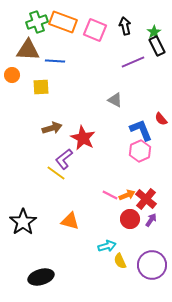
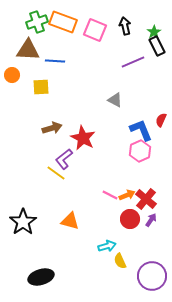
red semicircle: moved 1 px down; rotated 64 degrees clockwise
purple circle: moved 11 px down
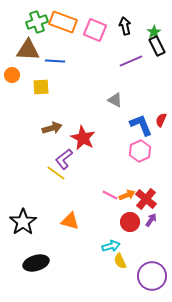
purple line: moved 2 px left, 1 px up
blue L-shape: moved 5 px up
red circle: moved 3 px down
cyan arrow: moved 4 px right
black ellipse: moved 5 px left, 14 px up
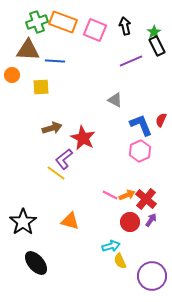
black ellipse: rotated 65 degrees clockwise
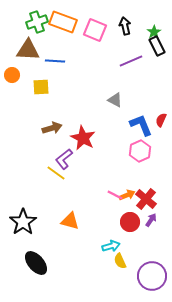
pink line: moved 5 px right
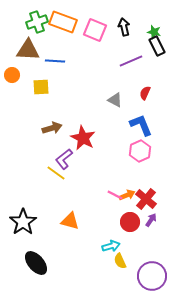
black arrow: moved 1 px left, 1 px down
green star: rotated 24 degrees counterclockwise
red semicircle: moved 16 px left, 27 px up
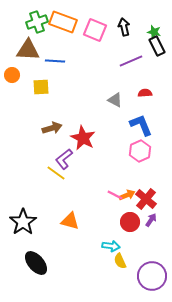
red semicircle: rotated 64 degrees clockwise
cyan arrow: rotated 24 degrees clockwise
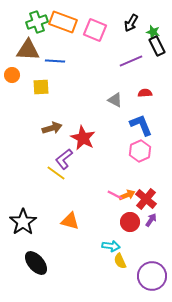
black arrow: moved 7 px right, 4 px up; rotated 138 degrees counterclockwise
green star: moved 1 px left
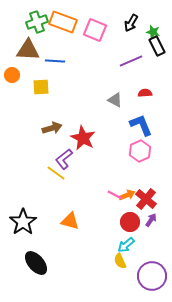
cyan arrow: moved 15 px right, 1 px up; rotated 132 degrees clockwise
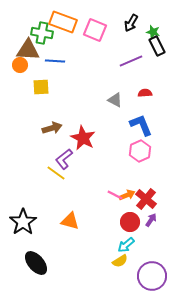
green cross: moved 5 px right, 11 px down; rotated 30 degrees clockwise
orange circle: moved 8 px right, 10 px up
yellow semicircle: rotated 98 degrees counterclockwise
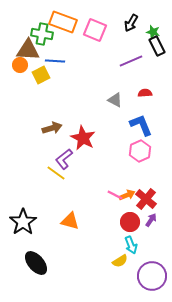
green cross: moved 1 px down
yellow square: moved 12 px up; rotated 24 degrees counterclockwise
cyan arrow: moved 5 px right; rotated 72 degrees counterclockwise
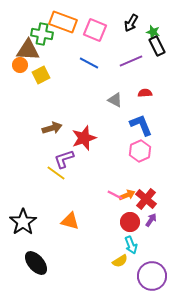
blue line: moved 34 px right, 2 px down; rotated 24 degrees clockwise
red star: moved 1 px right; rotated 25 degrees clockwise
purple L-shape: rotated 20 degrees clockwise
